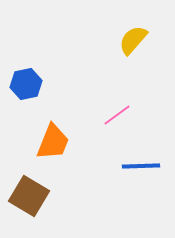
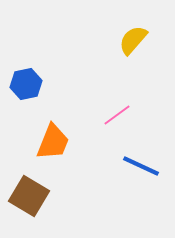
blue line: rotated 27 degrees clockwise
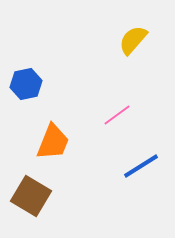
blue line: rotated 57 degrees counterclockwise
brown square: moved 2 px right
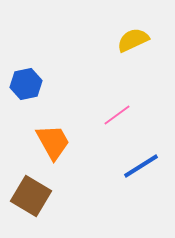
yellow semicircle: rotated 24 degrees clockwise
orange trapezoid: rotated 51 degrees counterclockwise
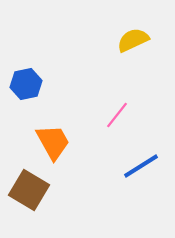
pink line: rotated 16 degrees counterclockwise
brown square: moved 2 px left, 6 px up
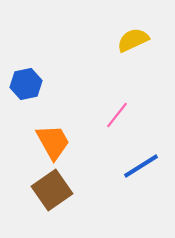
brown square: moved 23 px right; rotated 24 degrees clockwise
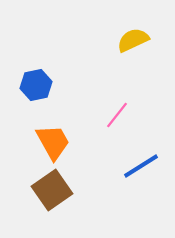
blue hexagon: moved 10 px right, 1 px down
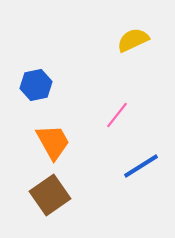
brown square: moved 2 px left, 5 px down
